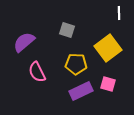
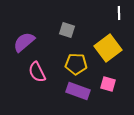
purple rectangle: moved 3 px left; rotated 45 degrees clockwise
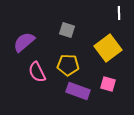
yellow pentagon: moved 8 px left, 1 px down
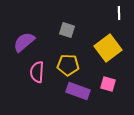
pink semicircle: rotated 30 degrees clockwise
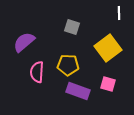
gray square: moved 5 px right, 3 px up
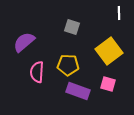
yellow square: moved 1 px right, 3 px down
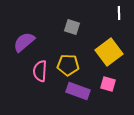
yellow square: moved 1 px down
pink semicircle: moved 3 px right, 1 px up
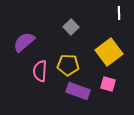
gray square: moved 1 px left; rotated 28 degrees clockwise
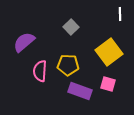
white line: moved 1 px right, 1 px down
purple rectangle: moved 2 px right
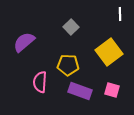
pink semicircle: moved 11 px down
pink square: moved 4 px right, 6 px down
